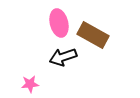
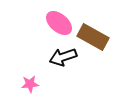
pink ellipse: rotated 36 degrees counterclockwise
brown rectangle: moved 2 px down
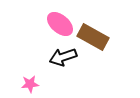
pink ellipse: moved 1 px right, 1 px down
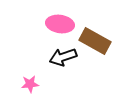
pink ellipse: rotated 32 degrees counterclockwise
brown rectangle: moved 2 px right, 4 px down
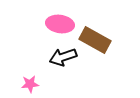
brown rectangle: moved 1 px up
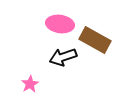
pink star: rotated 24 degrees counterclockwise
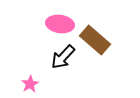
brown rectangle: rotated 12 degrees clockwise
black arrow: rotated 28 degrees counterclockwise
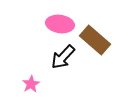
pink star: moved 1 px right
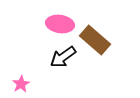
black arrow: rotated 12 degrees clockwise
pink star: moved 10 px left
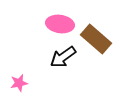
brown rectangle: moved 1 px right, 1 px up
pink star: moved 2 px left, 1 px up; rotated 18 degrees clockwise
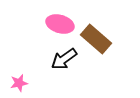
pink ellipse: rotated 8 degrees clockwise
black arrow: moved 1 px right, 2 px down
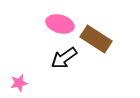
brown rectangle: rotated 8 degrees counterclockwise
black arrow: moved 1 px up
